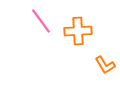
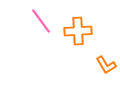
orange L-shape: moved 1 px right
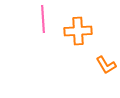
pink line: moved 2 px right, 2 px up; rotated 32 degrees clockwise
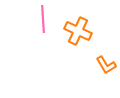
orange cross: rotated 28 degrees clockwise
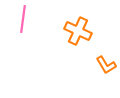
pink line: moved 20 px left; rotated 12 degrees clockwise
